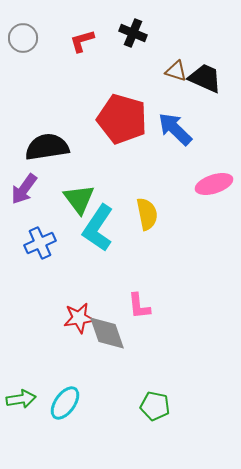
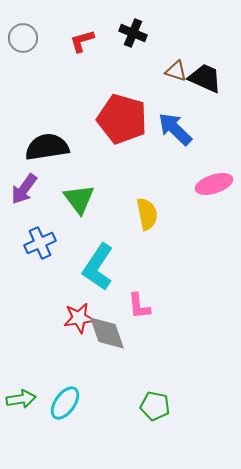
cyan L-shape: moved 39 px down
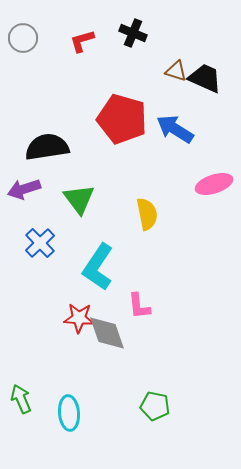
blue arrow: rotated 12 degrees counterclockwise
purple arrow: rotated 36 degrees clockwise
blue cross: rotated 20 degrees counterclockwise
red star: rotated 12 degrees clockwise
green arrow: rotated 104 degrees counterclockwise
cyan ellipse: moved 4 px right, 10 px down; rotated 40 degrees counterclockwise
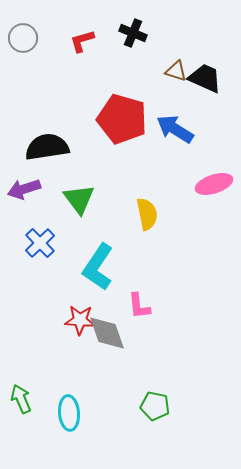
red star: moved 1 px right, 2 px down
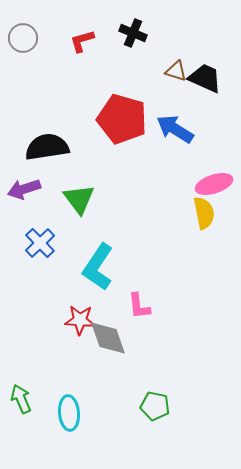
yellow semicircle: moved 57 px right, 1 px up
gray diamond: moved 1 px right, 5 px down
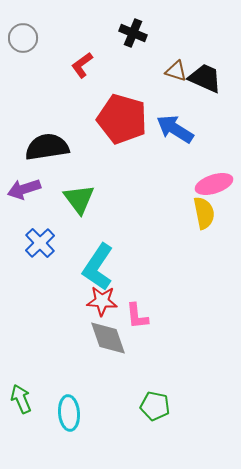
red L-shape: moved 24 px down; rotated 20 degrees counterclockwise
pink L-shape: moved 2 px left, 10 px down
red star: moved 22 px right, 19 px up
